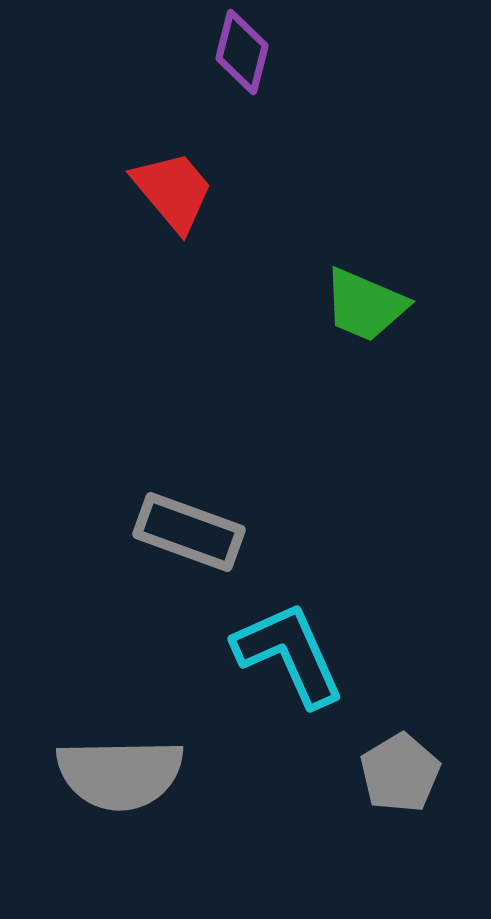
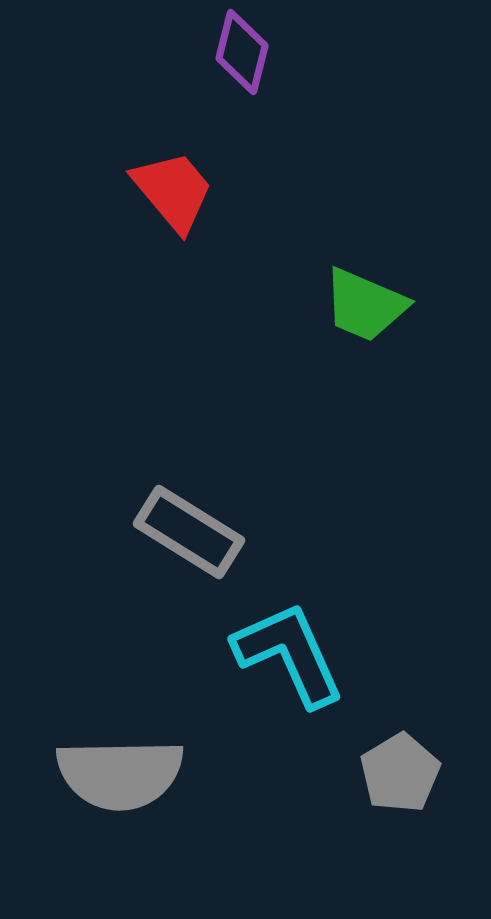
gray rectangle: rotated 12 degrees clockwise
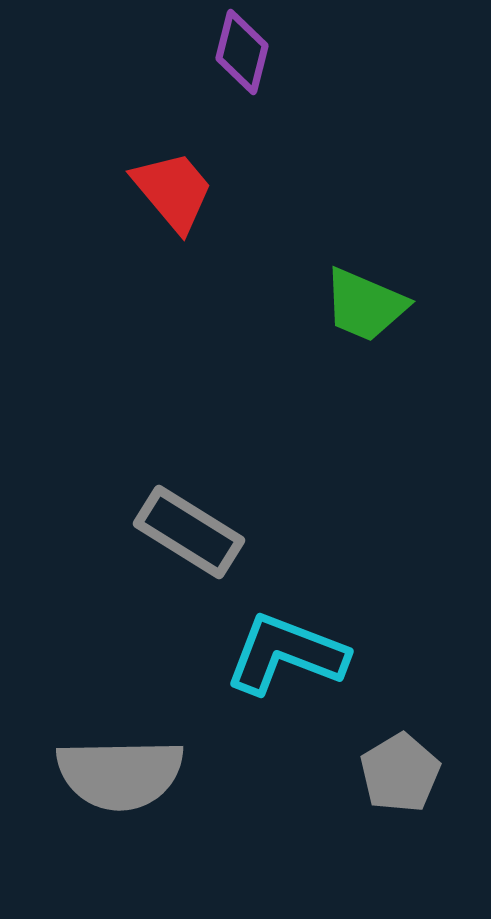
cyan L-shape: moved 3 px left; rotated 45 degrees counterclockwise
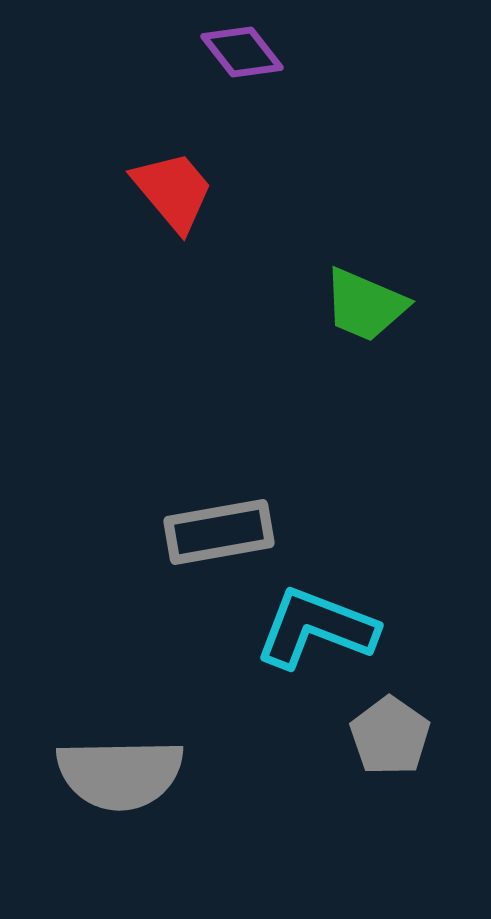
purple diamond: rotated 52 degrees counterclockwise
gray rectangle: moved 30 px right; rotated 42 degrees counterclockwise
cyan L-shape: moved 30 px right, 26 px up
gray pentagon: moved 10 px left, 37 px up; rotated 6 degrees counterclockwise
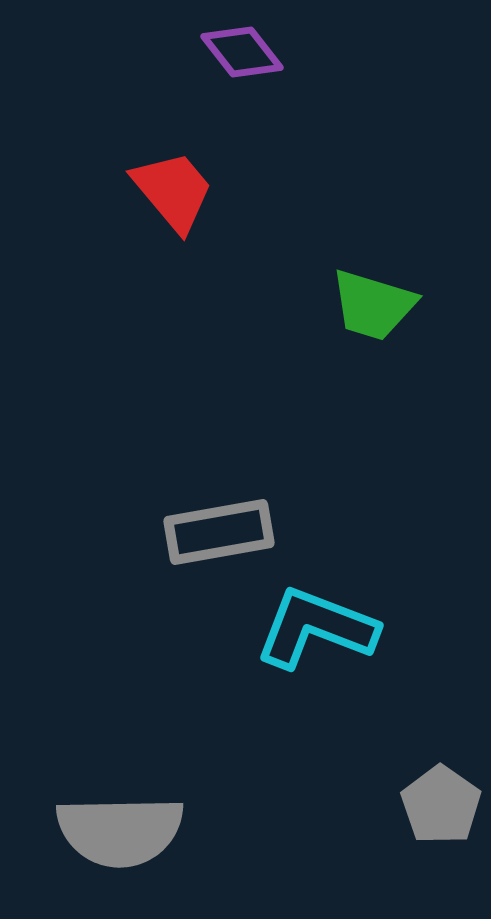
green trapezoid: moved 8 px right; rotated 6 degrees counterclockwise
gray pentagon: moved 51 px right, 69 px down
gray semicircle: moved 57 px down
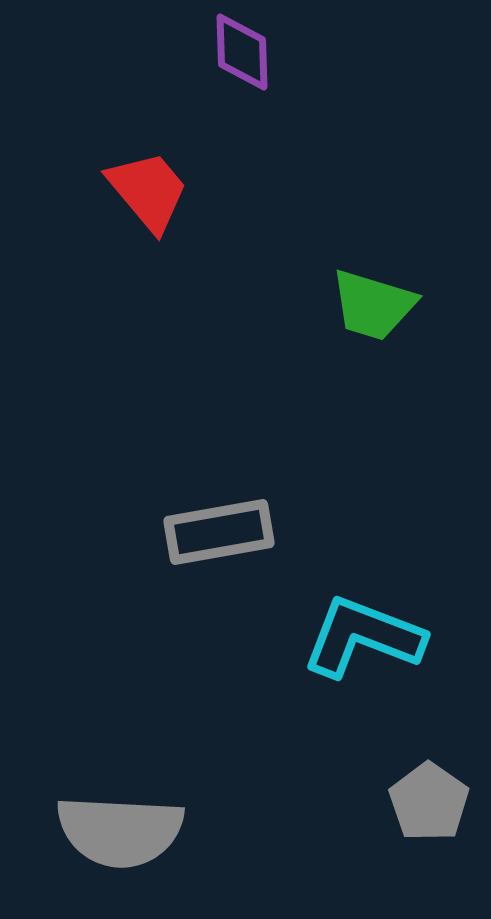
purple diamond: rotated 36 degrees clockwise
red trapezoid: moved 25 px left
cyan L-shape: moved 47 px right, 9 px down
gray pentagon: moved 12 px left, 3 px up
gray semicircle: rotated 4 degrees clockwise
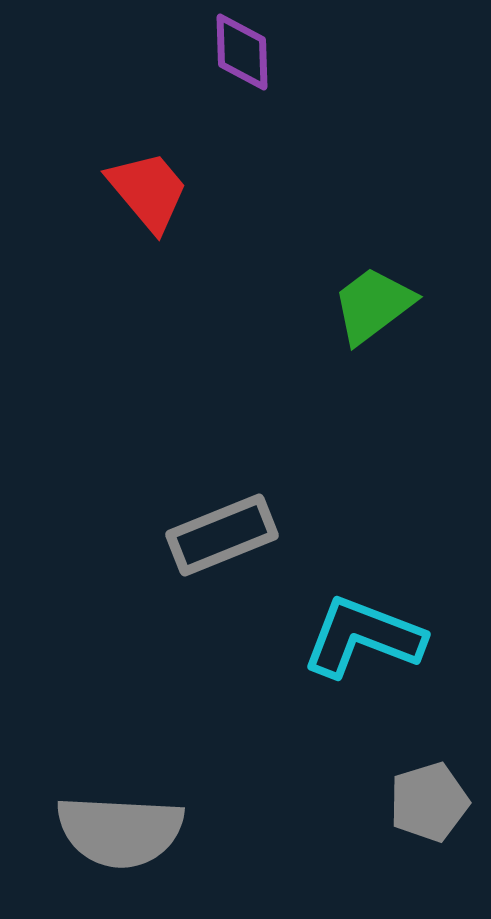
green trapezoid: rotated 126 degrees clockwise
gray rectangle: moved 3 px right, 3 px down; rotated 12 degrees counterclockwise
gray pentagon: rotated 20 degrees clockwise
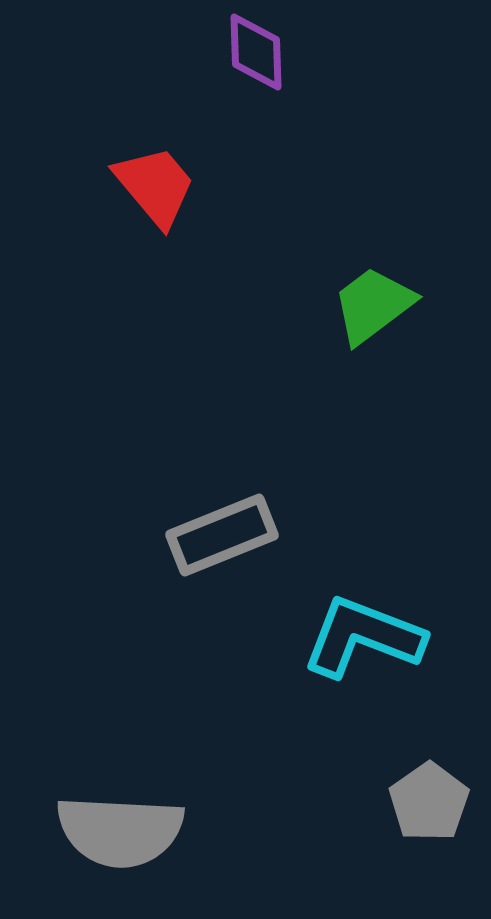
purple diamond: moved 14 px right
red trapezoid: moved 7 px right, 5 px up
gray pentagon: rotated 18 degrees counterclockwise
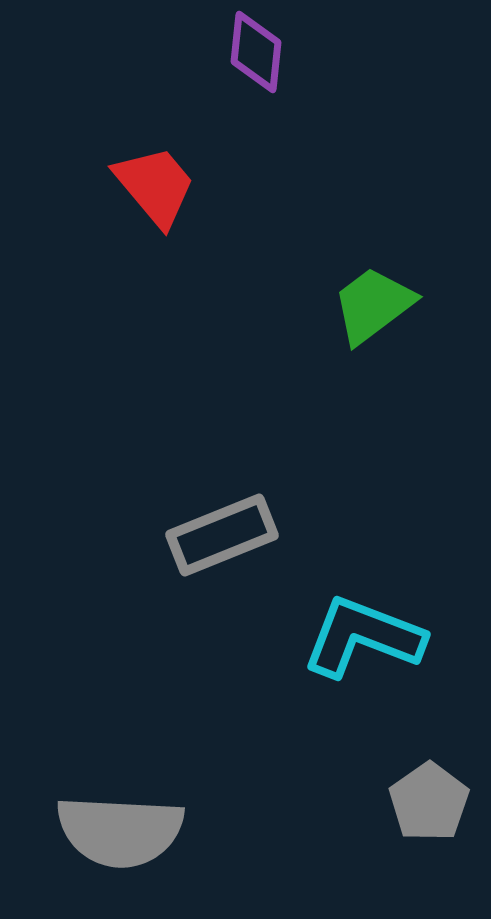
purple diamond: rotated 8 degrees clockwise
